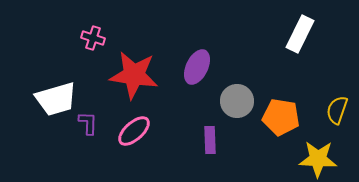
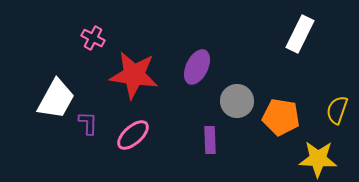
pink cross: rotated 10 degrees clockwise
white trapezoid: rotated 45 degrees counterclockwise
pink ellipse: moved 1 px left, 4 px down
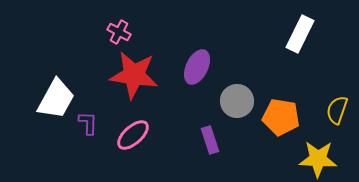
pink cross: moved 26 px right, 6 px up
purple rectangle: rotated 16 degrees counterclockwise
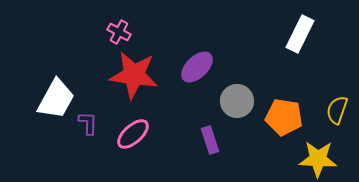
purple ellipse: rotated 20 degrees clockwise
orange pentagon: moved 3 px right
pink ellipse: moved 1 px up
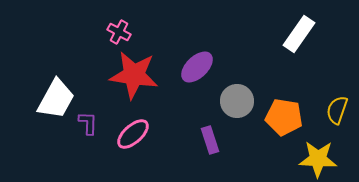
white rectangle: moved 1 px left; rotated 9 degrees clockwise
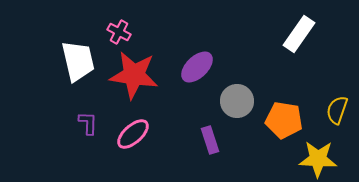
white trapezoid: moved 22 px right, 38 px up; rotated 42 degrees counterclockwise
orange pentagon: moved 3 px down
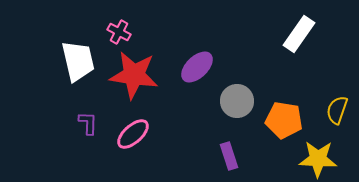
purple rectangle: moved 19 px right, 16 px down
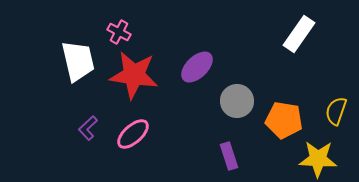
yellow semicircle: moved 1 px left, 1 px down
purple L-shape: moved 5 px down; rotated 135 degrees counterclockwise
